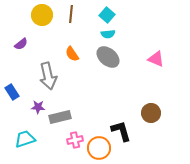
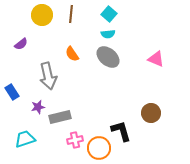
cyan square: moved 2 px right, 1 px up
purple star: rotated 16 degrees counterclockwise
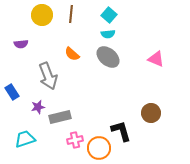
cyan square: moved 1 px down
purple semicircle: rotated 32 degrees clockwise
orange semicircle: rotated 14 degrees counterclockwise
gray arrow: rotated 8 degrees counterclockwise
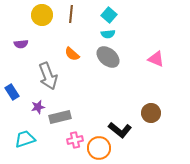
black L-shape: moved 1 px left, 1 px up; rotated 145 degrees clockwise
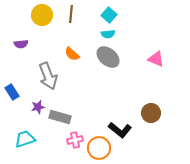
gray rectangle: rotated 30 degrees clockwise
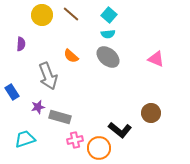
brown line: rotated 54 degrees counterclockwise
purple semicircle: rotated 80 degrees counterclockwise
orange semicircle: moved 1 px left, 2 px down
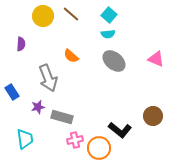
yellow circle: moved 1 px right, 1 px down
gray ellipse: moved 6 px right, 4 px down
gray arrow: moved 2 px down
brown circle: moved 2 px right, 3 px down
gray rectangle: moved 2 px right
cyan trapezoid: rotated 100 degrees clockwise
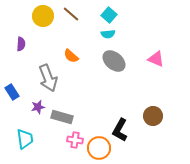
black L-shape: rotated 80 degrees clockwise
pink cross: rotated 21 degrees clockwise
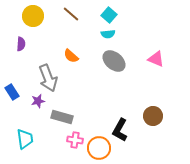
yellow circle: moved 10 px left
purple star: moved 6 px up
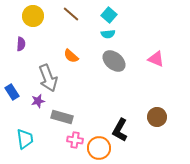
brown circle: moved 4 px right, 1 px down
